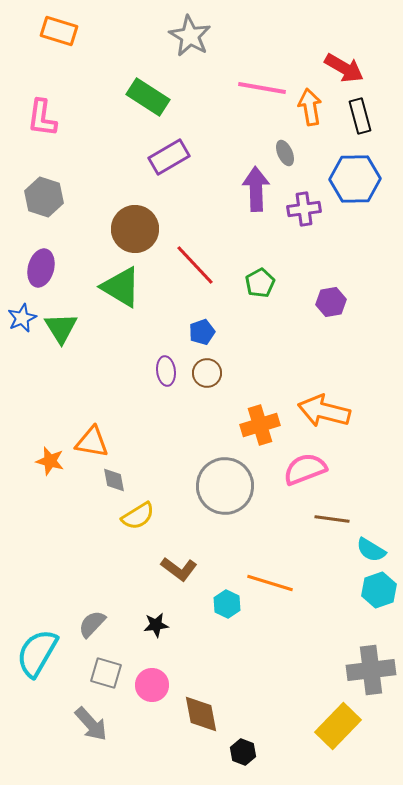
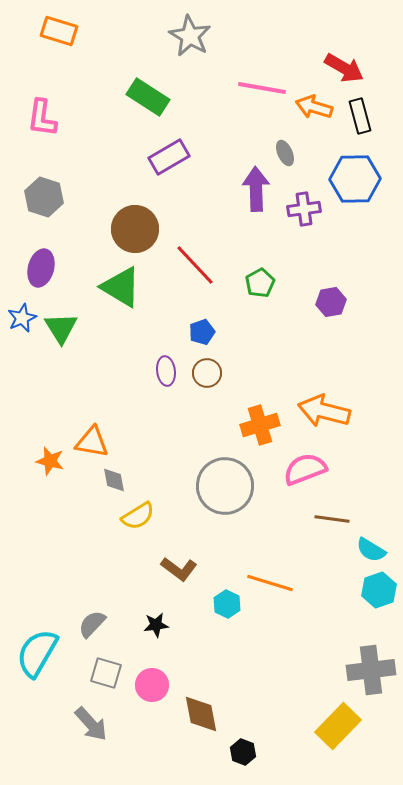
orange arrow at (310, 107): moved 4 px right; rotated 63 degrees counterclockwise
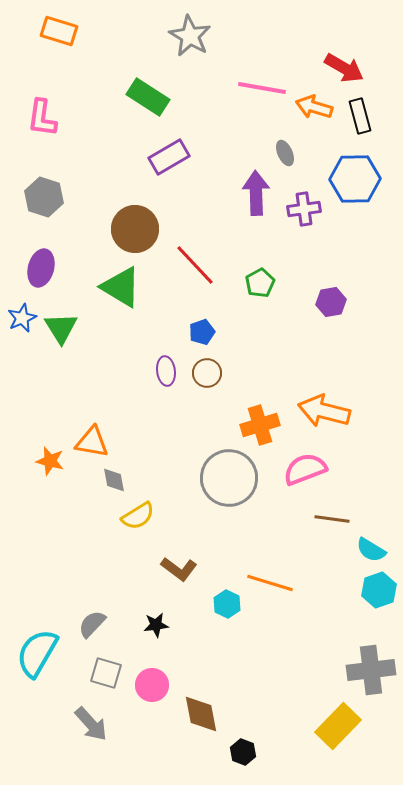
purple arrow at (256, 189): moved 4 px down
gray circle at (225, 486): moved 4 px right, 8 px up
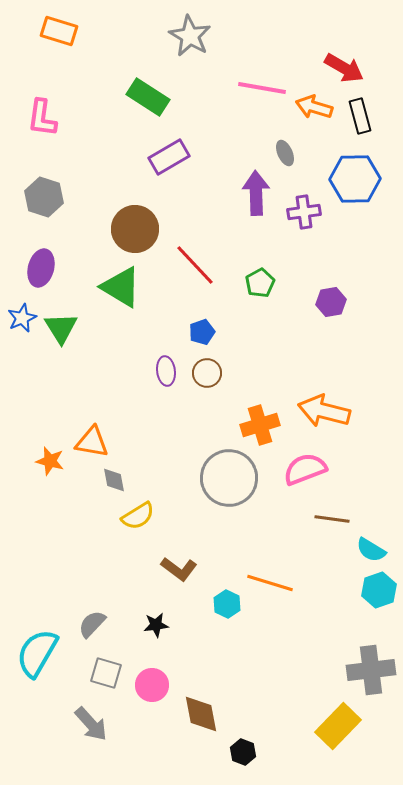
purple cross at (304, 209): moved 3 px down
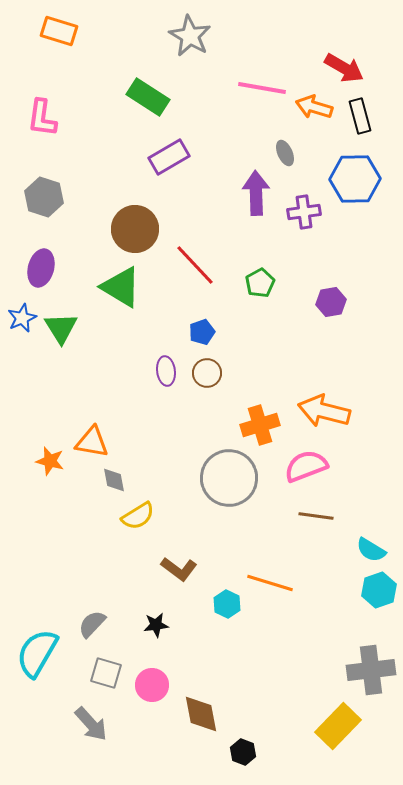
pink semicircle at (305, 469): moved 1 px right, 3 px up
brown line at (332, 519): moved 16 px left, 3 px up
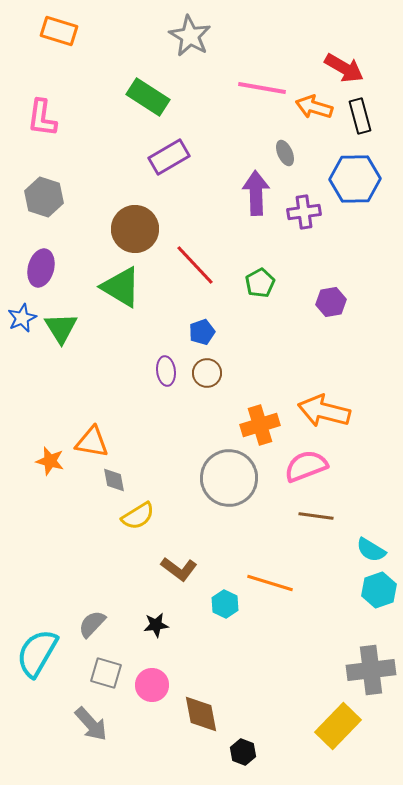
cyan hexagon at (227, 604): moved 2 px left
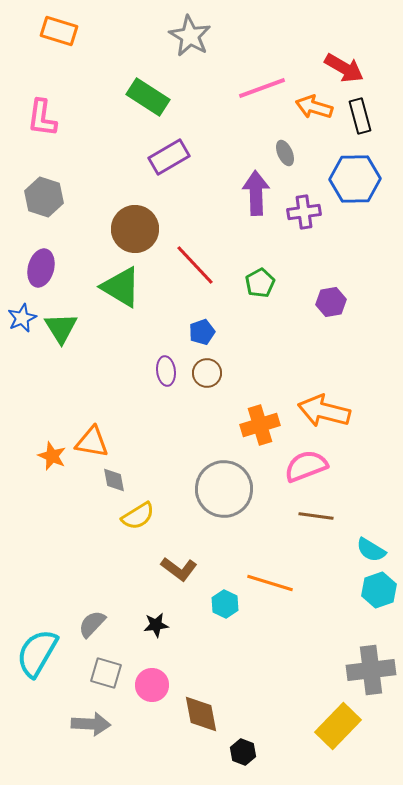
pink line at (262, 88): rotated 30 degrees counterclockwise
orange star at (50, 461): moved 2 px right, 5 px up; rotated 8 degrees clockwise
gray circle at (229, 478): moved 5 px left, 11 px down
gray arrow at (91, 724): rotated 45 degrees counterclockwise
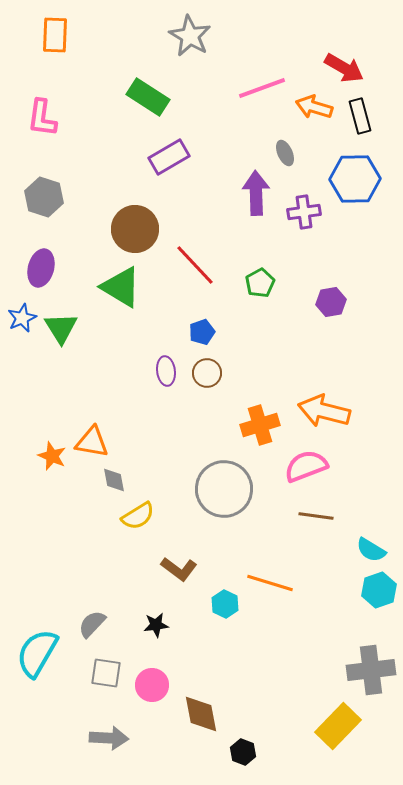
orange rectangle at (59, 31): moved 4 px left, 4 px down; rotated 75 degrees clockwise
gray square at (106, 673): rotated 8 degrees counterclockwise
gray arrow at (91, 724): moved 18 px right, 14 px down
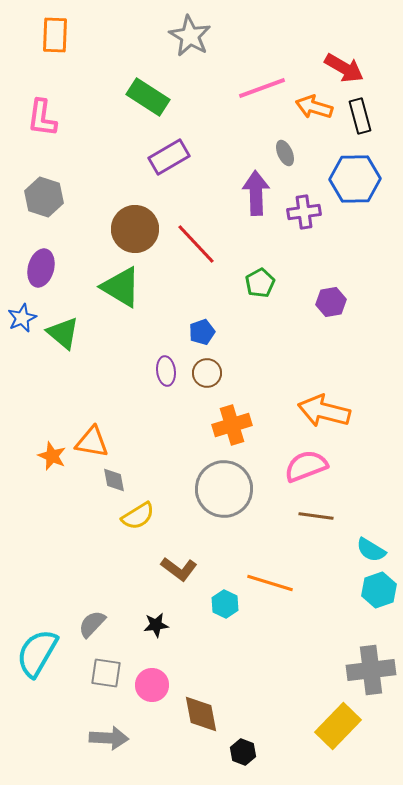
red line at (195, 265): moved 1 px right, 21 px up
green triangle at (61, 328): moved 2 px right, 5 px down; rotated 18 degrees counterclockwise
orange cross at (260, 425): moved 28 px left
